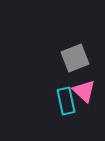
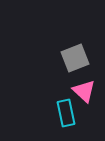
cyan rectangle: moved 12 px down
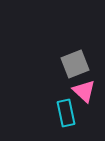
gray square: moved 6 px down
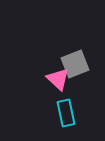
pink triangle: moved 26 px left, 12 px up
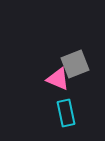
pink triangle: rotated 20 degrees counterclockwise
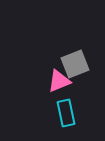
pink triangle: moved 1 px right, 2 px down; rotated 45 degrees counterclockwise
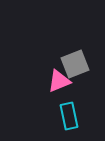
cyan rectangle: moved 3 px right, 3 px down
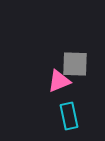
gray square: rotated 24 degrees clockwise
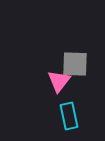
pink triangle: rotated 30 degrees counterclockwise
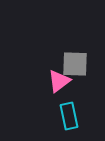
pink triangle: rotated 15 degrees clockwise
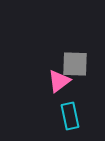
cyan rectangle: moved 1 px right
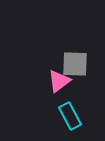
cyan rectangle: rotated 16 degrees counterclockwise
